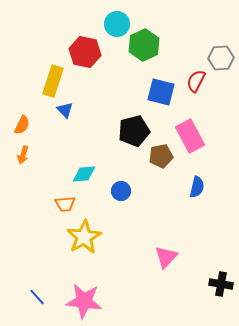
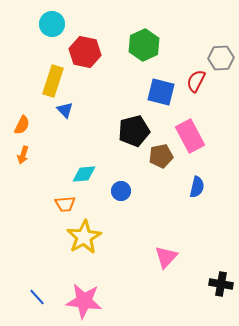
cyan circle: moved 65 px left
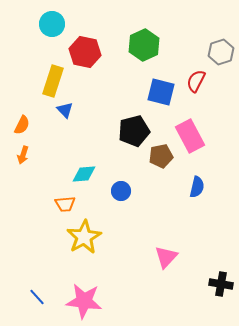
gray hexagon: moved 6 px up; rotated 15 degrees counterclockwise
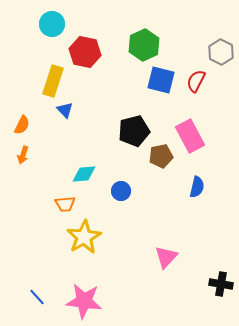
gray hexagon: rotated 15 degrees counterclockwise
blue square: moved 12 px up
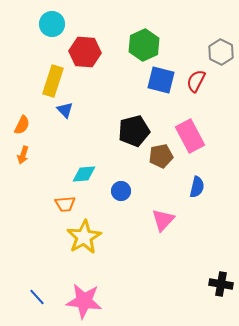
red hexagon: rotated 8 degrees counterclockwise
pink triangle: moved 3 px left, 37 px up
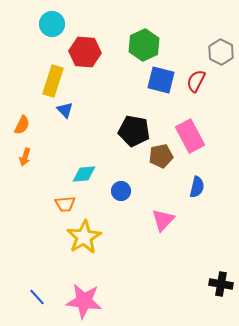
black pentagon: rotated 24 degrees clockwise
orange arrow: moved 2 px right, 2 px down
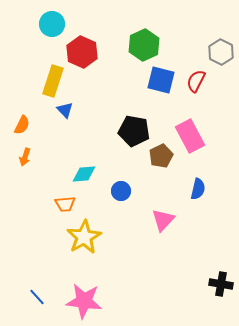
red hexagon: moved 3 px left; rotated 20 degrees clockwise
brown pentagon: rotated 15 degrees counterclockwise
blue semicircle: moved 1 px right, 2 px down
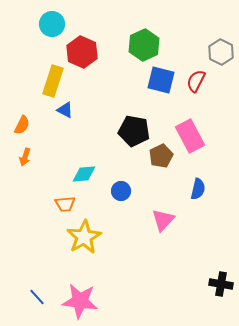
blue triangle: rotated 18 degrees counterclockwise
pink star: moved 4 px left
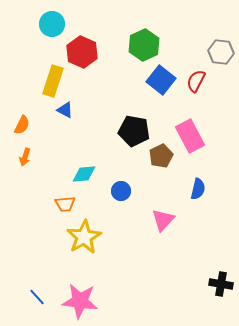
gray hexagon: rotated 20 degrees counterclockwise
blue square: rotated 24 degrees clockwise
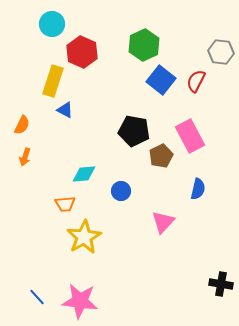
pink triangle: moved 2 px down
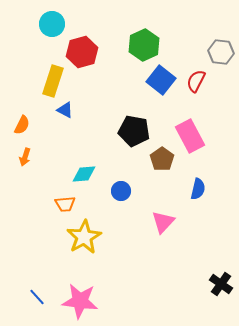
red hexagon: rotated 20 degrees clockwise
brown pentagon: moved 1 px right, 3 px down; rotated 10 degrees counterclockwise
black cross: rotated 25 degrees clockwise
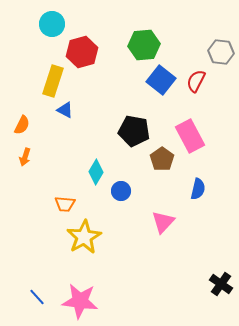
green hexagon: rotated 20 degrees clockwise
cyan diamond: moved 12 px right, 2 px up; rotated 55 degrees counterclockwise
orange trapezoid: rotated 10 degrees clockwise
